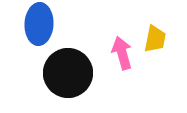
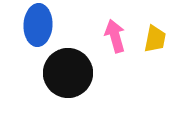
blue ellipse: moved 1 px left, 1 px down
pink arrow: moved 7 px left, 17 px up
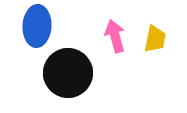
blue ellipse: moved 1 px left, 1 px down
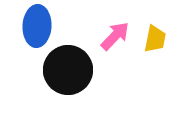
pink arrow: rotated 60 degrees clockwise
black circle: moved 3 px up
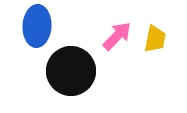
pink arrow: moved 2 px right
black circle: moved 3 px right, 1 px down
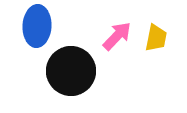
yellow trapezoid: moved 1 px right, 1 px up
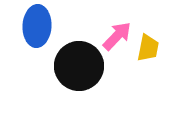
yellow trapezoid: moved 8 px left, 10 px down
black circle: moved 8 px right, 5 px up
